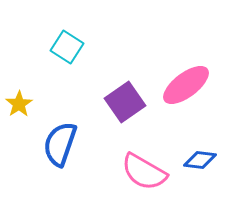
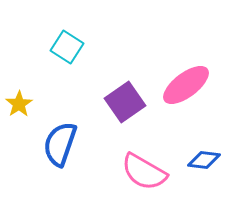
blue diamond: moved 4 px right
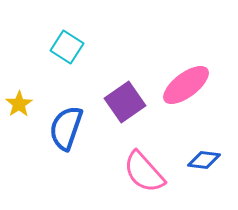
blue semicircle: moved 6 px right, 16 px up
pink semicircle: rotated 18 degrees clockwise
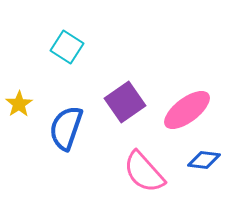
pink ellipse: moved 1 px right, 25 px down
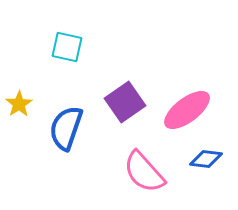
cyan square: rotated 20 degrees counterclockwise
blue diamond: moved 2 px right, 1 px up
